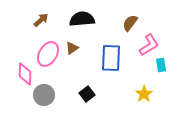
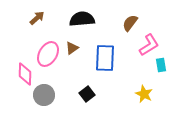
brown arrow: moved 4 px left, 2 px up
blue rectangle: moved 6 px left
yellow star: rotated 12 degrees counterclockwise
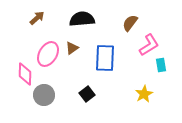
yellow star: rotated 18 degrees clockwise
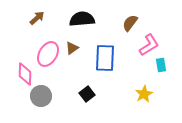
gray circle: moved 3 px left, 1 px down
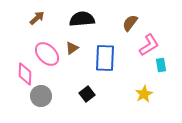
pink ellipse: moved 1 px left; rotated 75 degrees counterclockwise
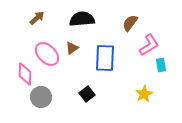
gray circle: moved 1 px down
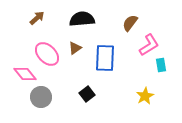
brown triangle: moved 3 px right
pink diamond: rotated 40 degrees counterclockwise
yellow star: moved 1 px right, 2 px down
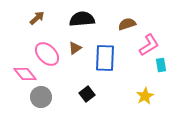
brown semicircle: moved 3 px left, 1 px down; rotated 36 degrees clockwise
